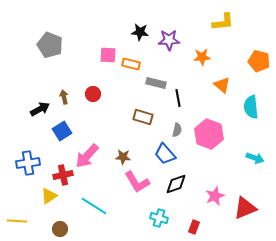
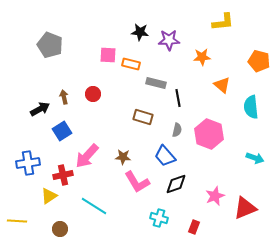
blue trapezoid: moved 2 px down
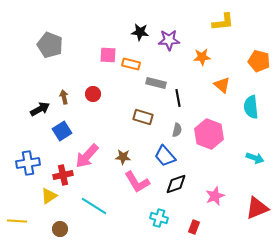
red triangle: moved 12 px right
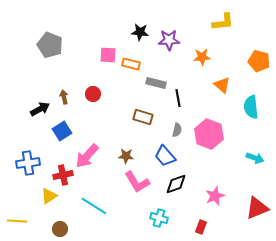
brown star: moved 3 px right, 1 px up
red rectangle: moved 7 px right
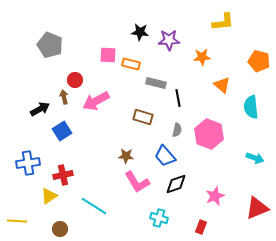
red circle: moved 18 px left, 14 px up
pink arrow: moved 9 px right, 55 px up; rotated 20 degrees clockwise
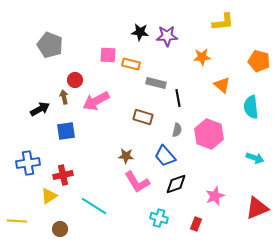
purple star: moved 2 px left, 4 px up
blue square: moved 4 px right; rotated 24 degrees clockwise
red rectangle: moved 5 px left, 3 px up
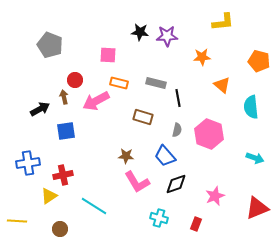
orange rectangle: moved 12 px left, 19 px down
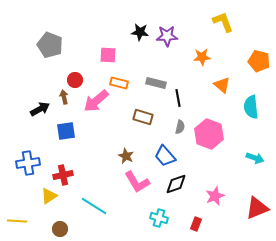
yellow L-shape: rotated 105 degrees counterclockwise
pink arrow: rotated 12 degrees counterclockwise
gray semicircle: moved 3 px right, 3 px up
brown star: rotated 21 degrees clockwise
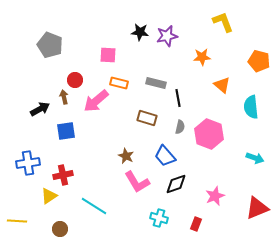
purple star: rotated 10 degrees counterclockwise
brown rectangle: moved 4 px right, 1 px down
